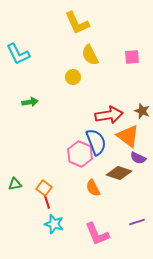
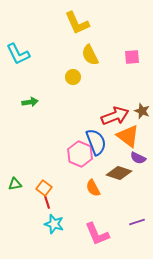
red arrow: moved 6 px right, 1 px down; rotated 12 degrees counterclockwise
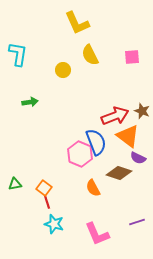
cyan L-shape: rotated 145 degrees counterclockwise
yellow circle: moved 10 px left, 7 px up
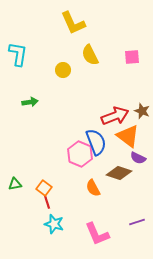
yellow L-shape: moved 4 px left
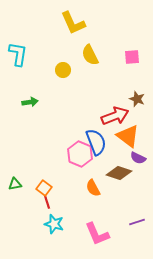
brown star: moved 5 px left, 12 px up
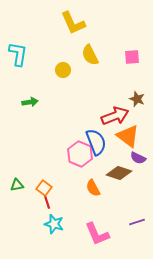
green triangle: moved 2 px right, 1 px down
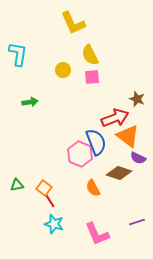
pink square: moved 40 px left, 20 px down
red arrow: moved 2 px down
red line: moved 3 px right, 1 px up; rotated 16 degrees counterclockwise
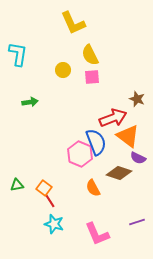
red arrow: moved 2 px left
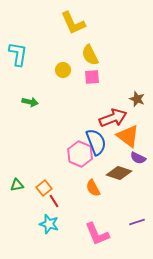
green arrow: rotated 21 degrees clockwise
orange square: rotated 14 degrees clockwise
red line: moved 4 px right
cyan star: moved 5 px left
